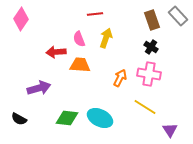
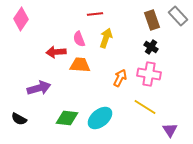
cyan ellipse: rotated 65 degrees counterclockwise
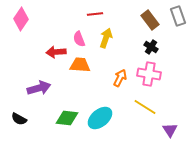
gray rectangle: rotated 24 degrees clockwise
brown rectangle: moved 2 px left; rotated 18 degrees counterclockwise
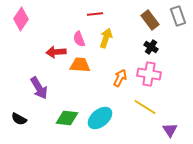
purple arrow: rotated 75 degrees clockwise
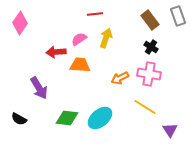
pink diamond: moved 1 px left, 4 px down
pink semicircle: rotated 77 degrees clockwise
orange arrow: rotated 144 degrees counterclockwise
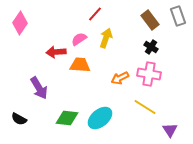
red line: rotated 42 degrees counterclockwise
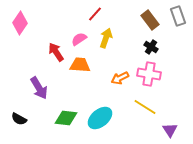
red arrow: rotated 60 degrees clockwise
green diamond: moved 1 px left
